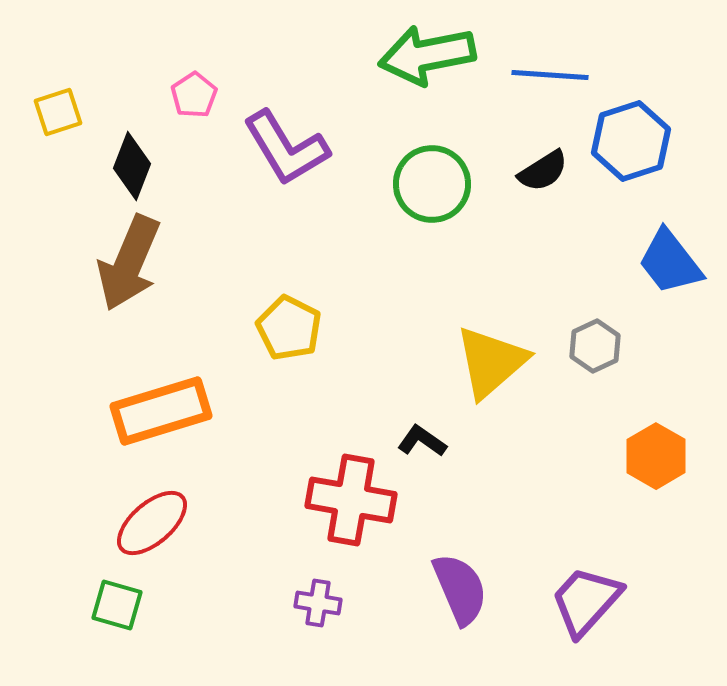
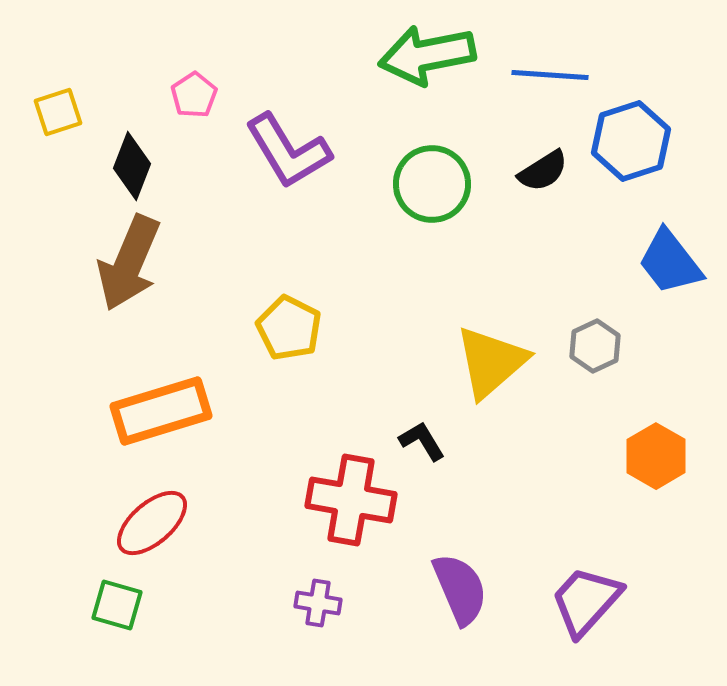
purple L-shape: moved 2 px right, 3 px down
black L-shape: rotated 24 degrees clockwise
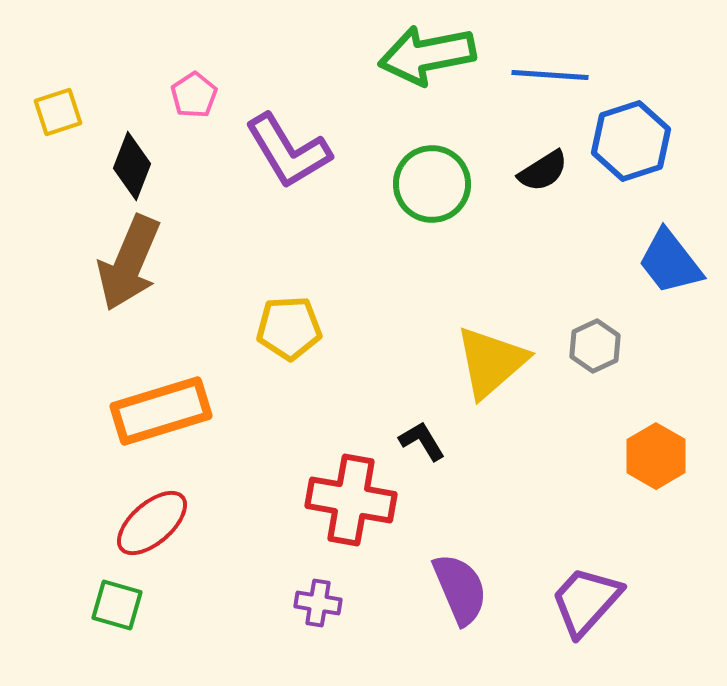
yellow pentagon: rotated 30 degrees counterclockwise
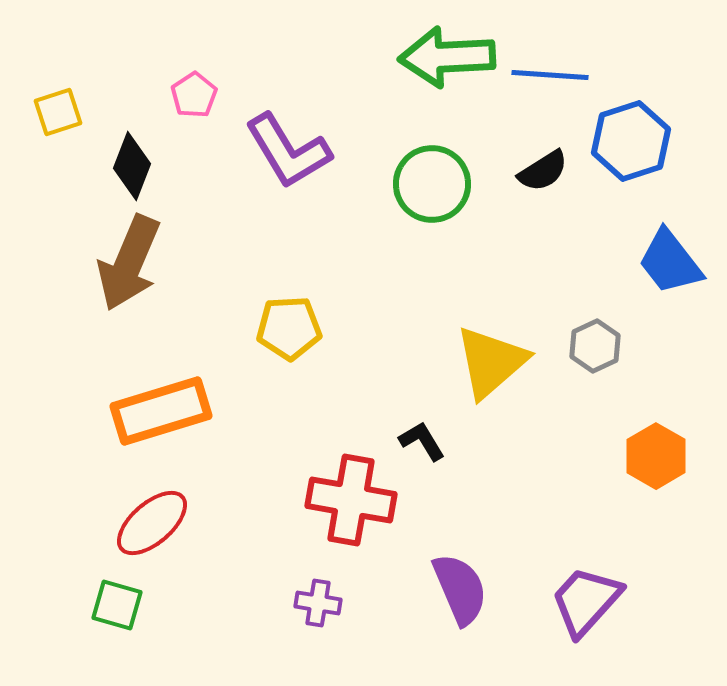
green arrow: moved 20 px right, 2 px down; rotated 8 degrees clockwise
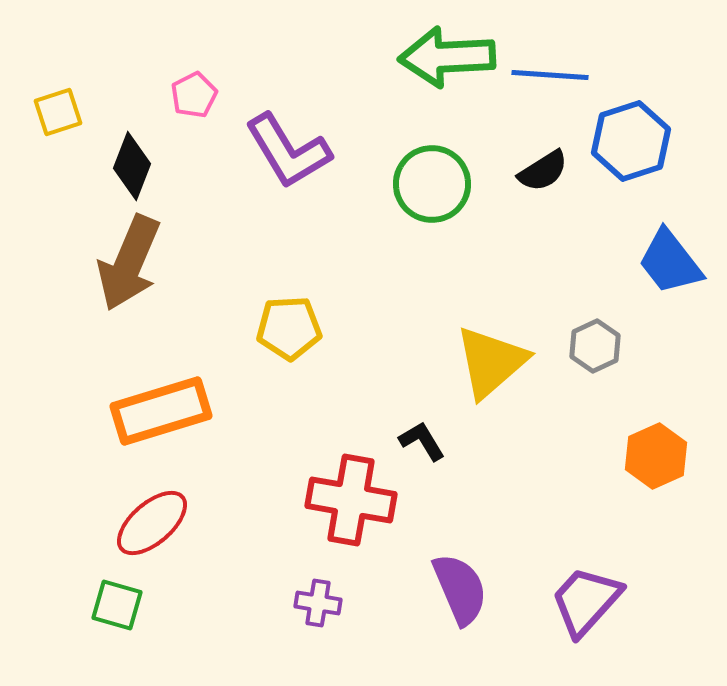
pink pentagon: rotated 6 degrees clockwise
orange hexagon: rotated 6 degrees clockwise
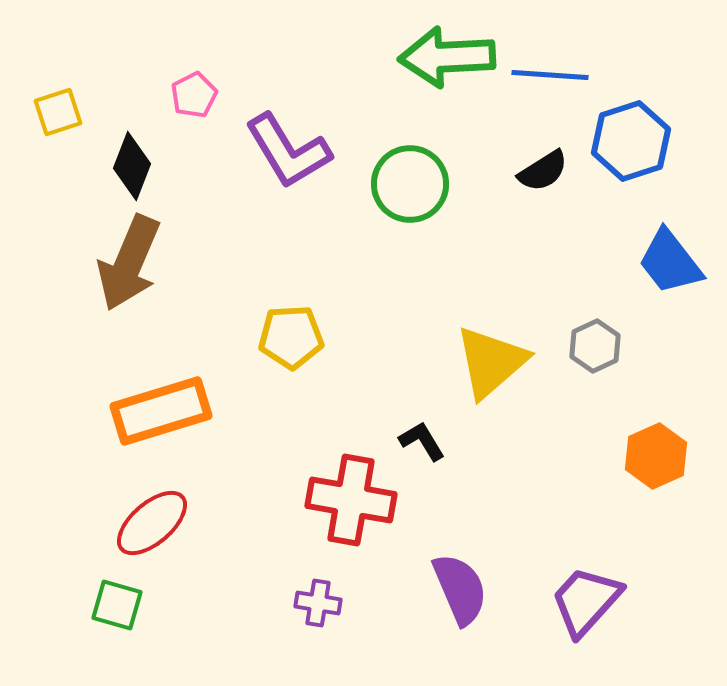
green circle: moved 22 px left
yellow pentagon: moved 2 px right, 9 px down
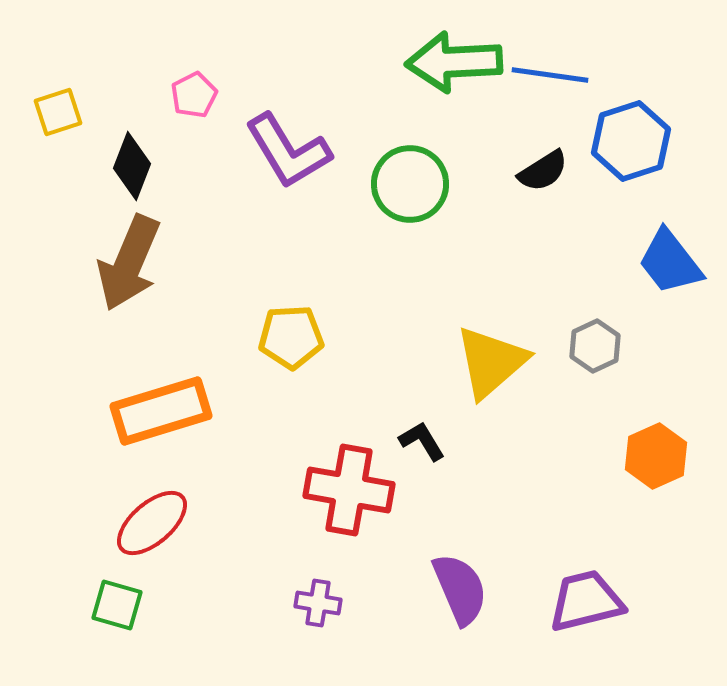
green arrow: moved 7 px right, 5 px down
blue line: rotated 4 degrees clockwise
red cross: moved 2 px left, 10 px up
purple trapezoid: rotated 34 degrees clockwise
